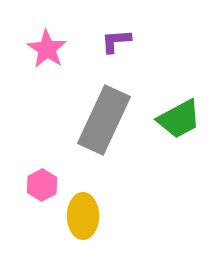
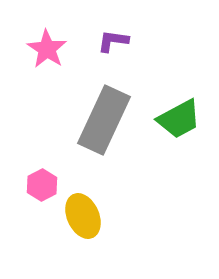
purple L-shape: moved 3 px left; rotated 12 degrees clockwise
yellow ellipse: rotated 24 degrees counterclockwise
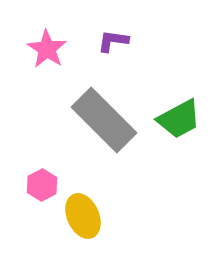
gray rectangle: rotated 70 degrees counterclockwise
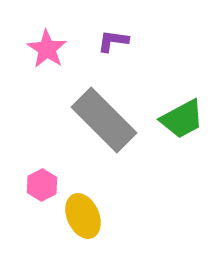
green trapezoid: moved 3 px right
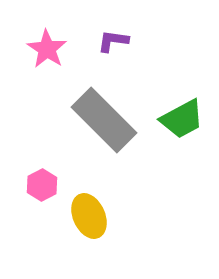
yellow ellipse: moved 6 px right
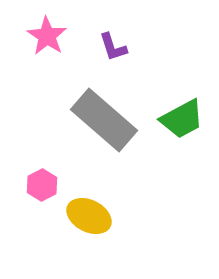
purple L-shape: moved 6 px down; rotated 116 degrees counterclockwise
pink star: moved 13 px up
gray rectangle: rotated 4 degrees counterclockwise
yellow ellipse: rotated 39 degrees counterclockwise
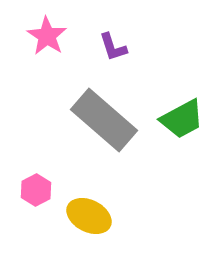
pink hexagon: moved 6 px left, 5 px down
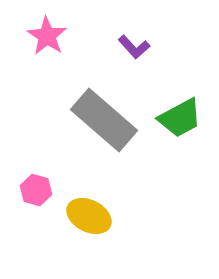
purple L-shape: moved 21 px right; rotated 24 degrees counterclockwise
green trapezoid: moved 2 px left, 1 px up
pink hexagon: rotated 16 degrees counterclockwise
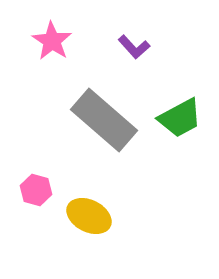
pink star: moved 5 px right, 5 px down
